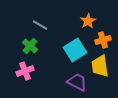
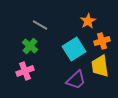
orange cross: moved 1 px left, 1 px down
cyan square: moved 1 px left, 1 px up
purple trapezoid: moved 1 px left, 2 px up; rotated 110 degrees clockwise
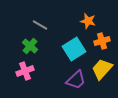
orange star: rotated 28 degrees counterclockwise
yellow trapezoid: moved 2 px right, 3 px down; rotated 50 degrees clockwise
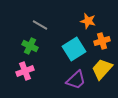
green cross: rotated 14 degrees counterclockwise
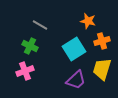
yellow trapezoid: rotated 25 degrees counterclockwise
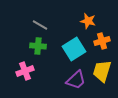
green cross: moved 8 px right; rotated 21 degrees counterclockwise
yellow trapezoid: moved 2 px down
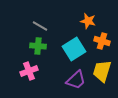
gray line: moved 1 px down
orange cross: rotated 35 degrees clockwise
pink cross: moved 4 px right
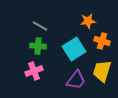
orange star: rotated 21 degrees counterclockwise
pink cross: moved 5 px right
purple trapezoid: rotated 10 degrees counterclockwise
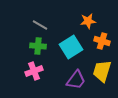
gray line: moved 1 px up
cyan square: moved 3 px left, 2 px up
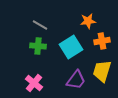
orange cross: rotated 28 degrees counterclockwise
pink cross: moved 12 px down; rotated 30 degrees counterclockwise
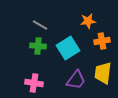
cyan square: moved 3 px left, 1 px down
yellow trapezoid: moved 1 px right, 2 px down; rotated 10 degrees counterclockwise
pink cross: rotated 30 degrees counterclockwise
